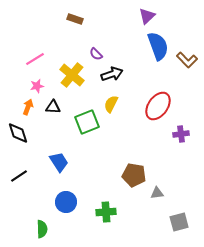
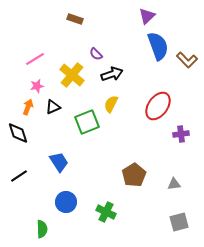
black triangle: rotated 28 degrees counterclockwise
brown pentagon: rotated 30 degrees clockwise
gray triangle: moved 17 px right, 9 px up
green cross: rotated 30 degrees clockwise
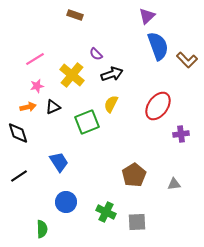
brown rectangle: moved 4 px up
orange arrow: rotated 56 degrees clockwise
gray square: moved 42 px left; rotated 12 degrees clockwise
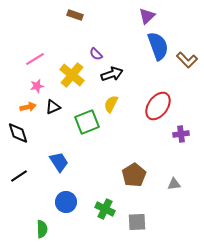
green cross: moved 1 px left, 3 px up
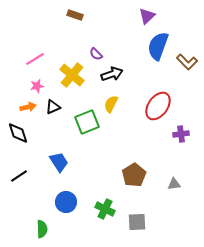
blue semicircle: rotated 140 degrees counterclockwise
brown L-shape: moved 2 px down
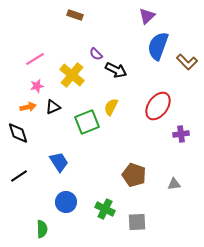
black arrow: moved 4 px right, 4 px up; rotated 45 degrees clockwise
yellow semicircle: moved 3 px down
brown pentagon: rotated 20 degrees counterclockwise
